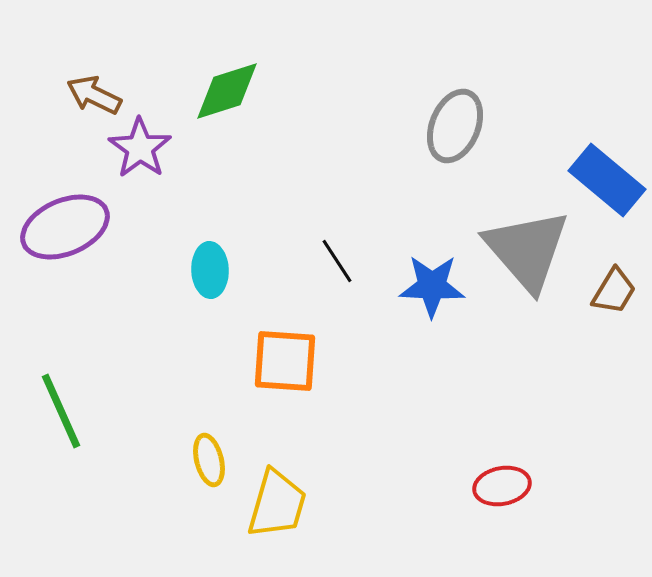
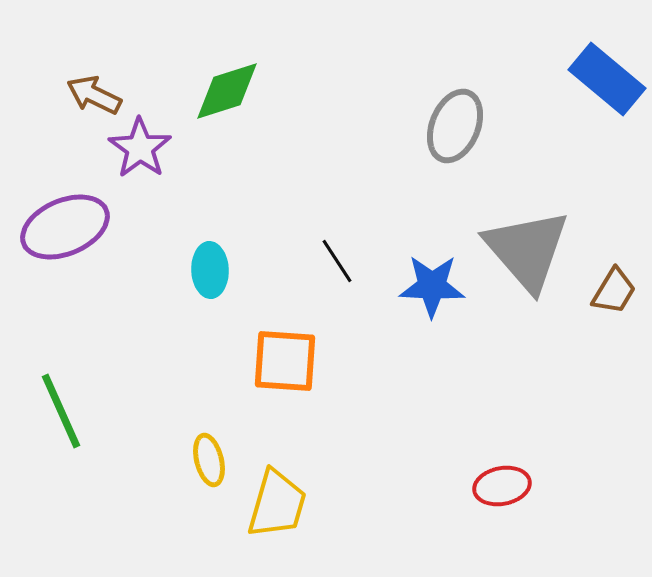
blue rectangle: moved 101 px up
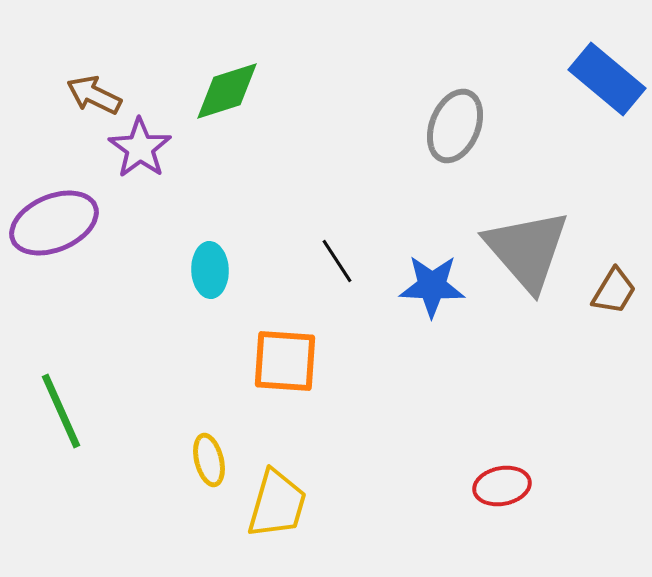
purple ellipse: moved 11 px left, 4 px up
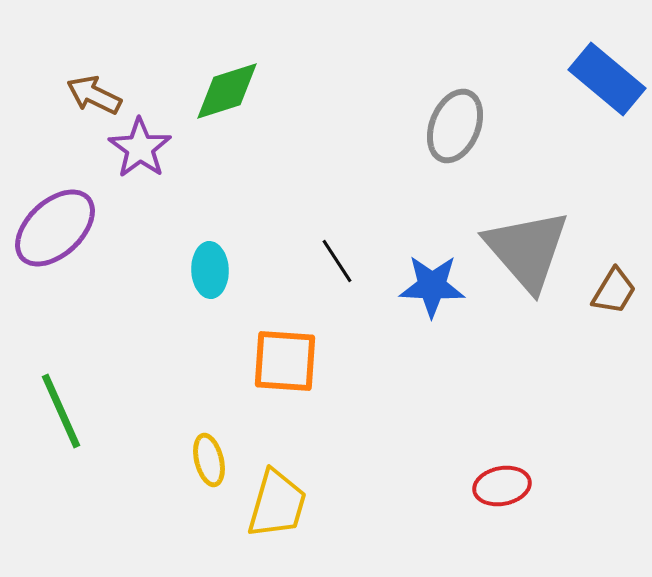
purple ellipse: moved 1 px right, 5 px down; rotated 20 degrees counterclockwise
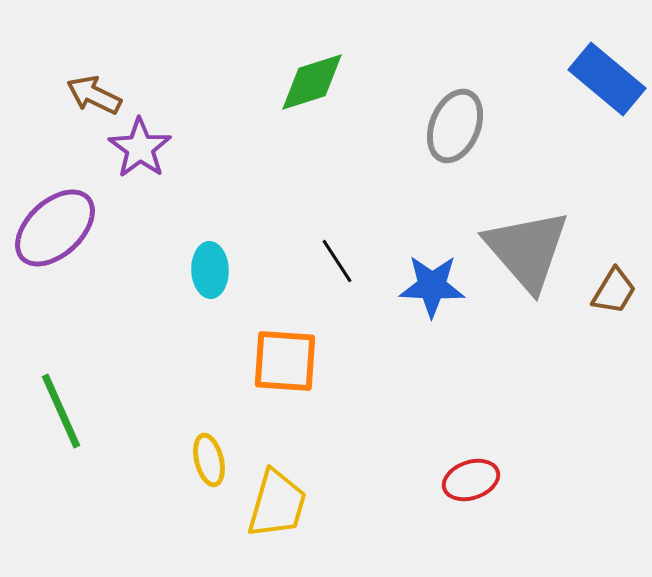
green diamond: moved 85 px right, 9 px up
red ellipse: moved 31 px left, 6 px up; rotated 8 degrees counterclockwise
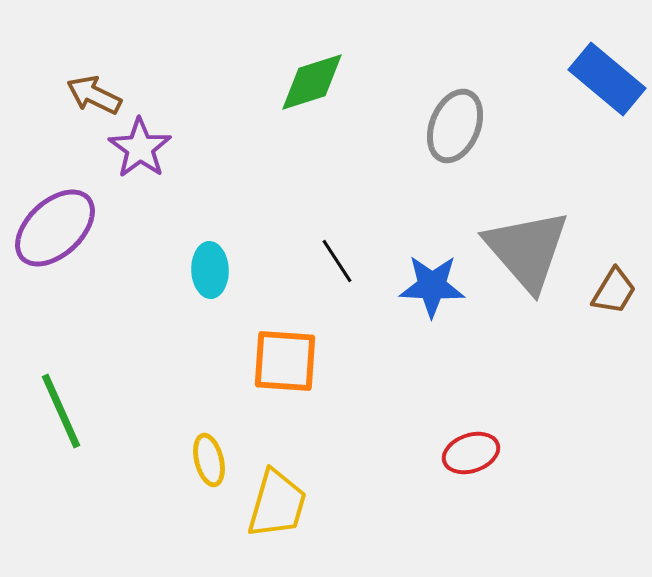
red ellipse: moved 27 px up
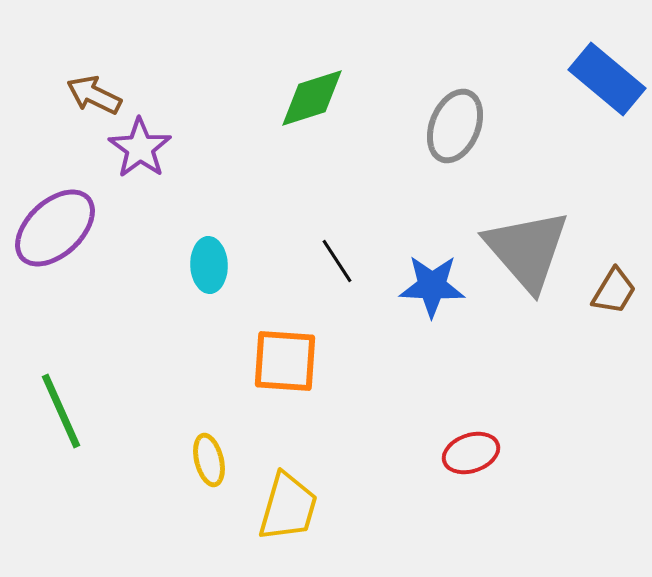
green diamond: moved 16 px down
cyan ellipse: moved 1 px left, 5 px up
yellow trapezoid: moved 11 px right, 3 px down
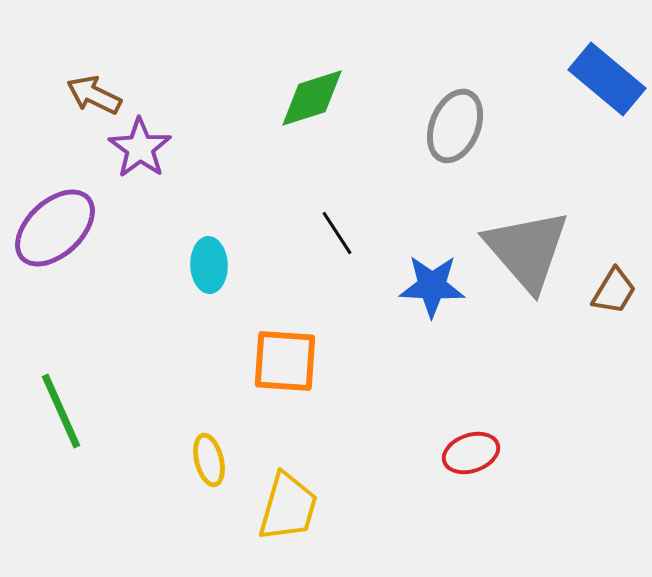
black line: moved 28 px up
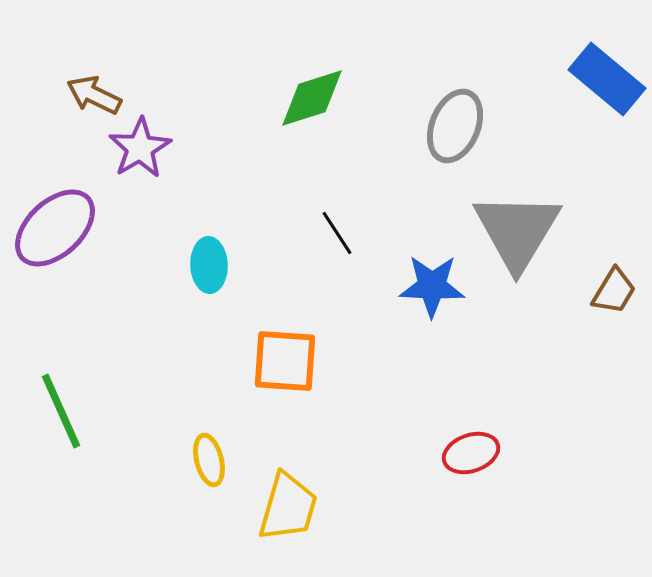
purple star: rotated 6 degrees clockwise
gray triangle: moved 10 px left, 19 px up; rotated 12 degrees clockwise
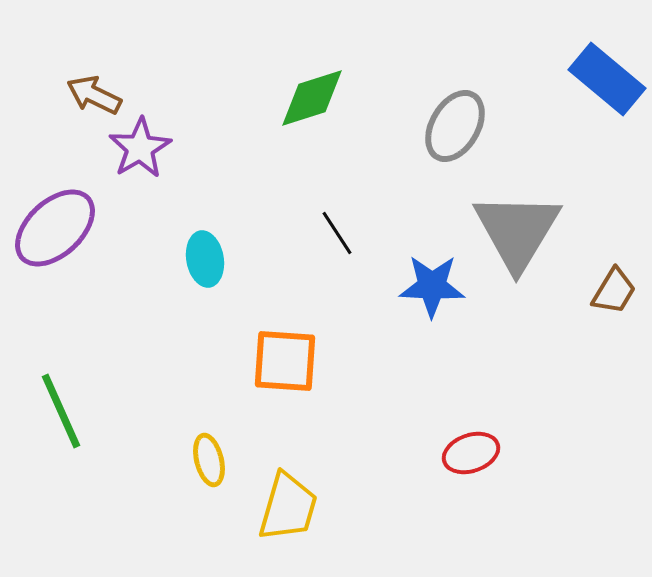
gray ellipse: rotated 8 degrees clockwise
cyan ellipse: moved 4 px left, 6 px up; rotated 8 degrees counterclockwise
